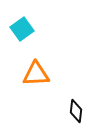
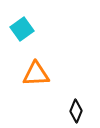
black diamond: rotated 15 degrees clockwise
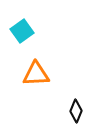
cyan square: moved 2 px down
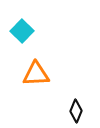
cyan square: rotated 10 degrees counterclockwise
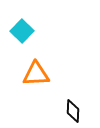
black diamond: moved 3 px left; rotated 20 degrees counterclockwise
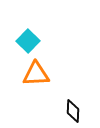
cyan square: moved 6 px right, 10 px down
